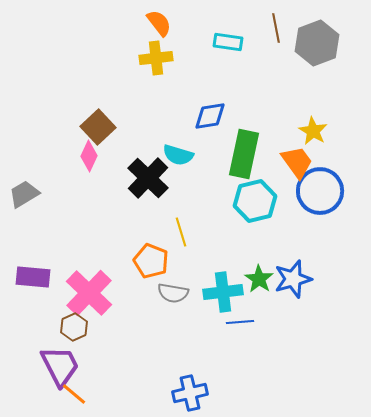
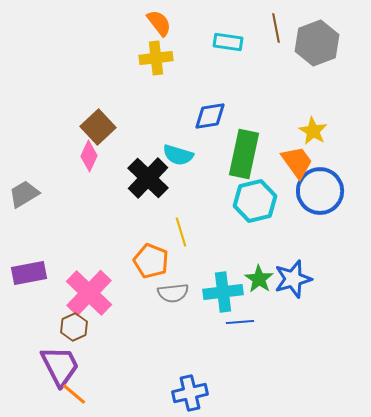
purple rectangle: moved 4 px left, 4 px up; rotated 16 degrees counterclockwise
gray semicircle: rotated 16 degrees counterclockwise
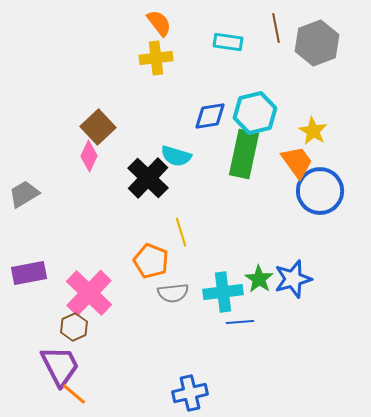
cyan semicircle: moved 2 px left, 1 px down
cyan hexagon: moved 88 px up
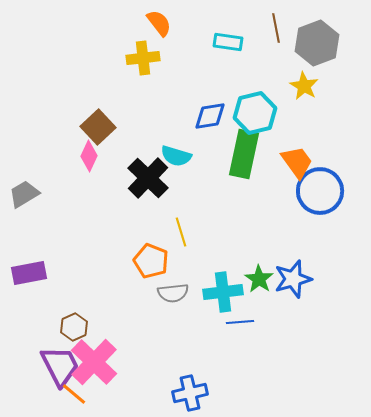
yellow cross: moved 13 px left
yellow star: moved 9 px left, 45 px up
pink cross: moved 5 px right, 69 px down
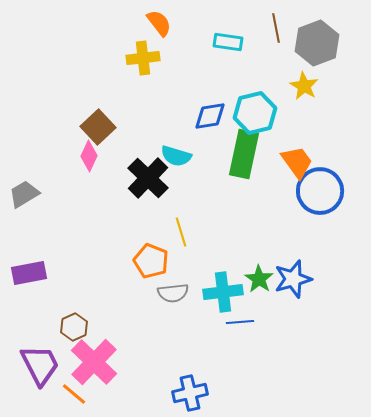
purple trapezoid: moved 20 px left, 1 px up
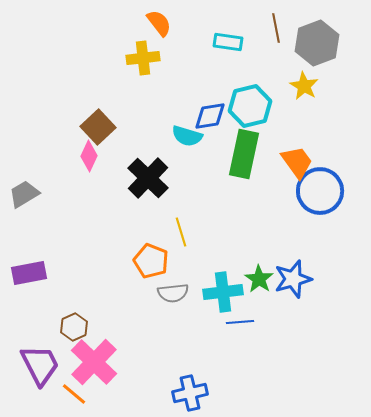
cyan hexagon: moved 5 px left, 7 px up
cyan semicircle: moved 11 px right, 20 px up
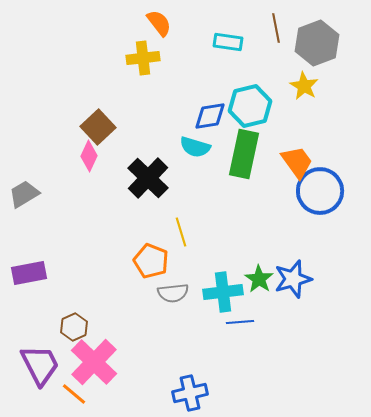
cyan semicircle: moved 8 px right, 11 px down
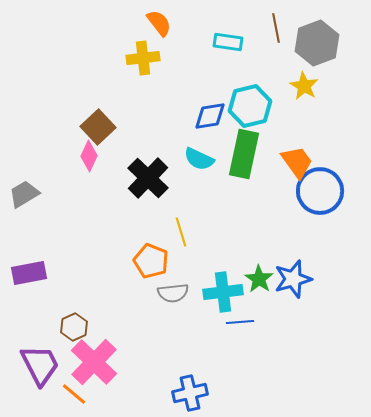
cyan semicircle: moved 4 px right, 12 px down; rotated 8 degrees clockwise
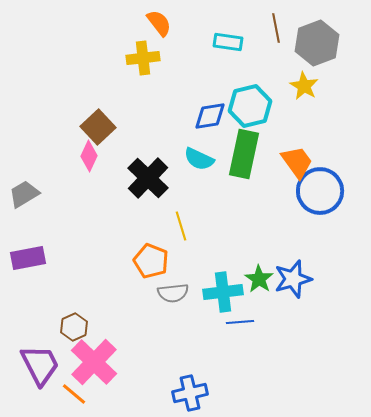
yellow line: moved 6 px up
purple rectangle: moved 1 px left, 15 px up
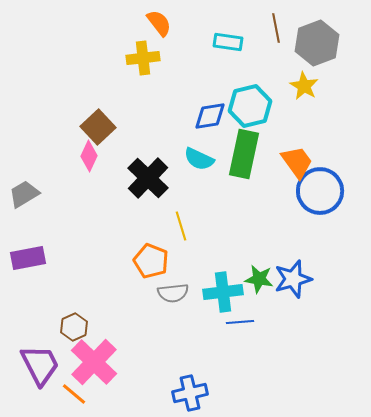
green star: rotated 24 degrees counterclockwise
